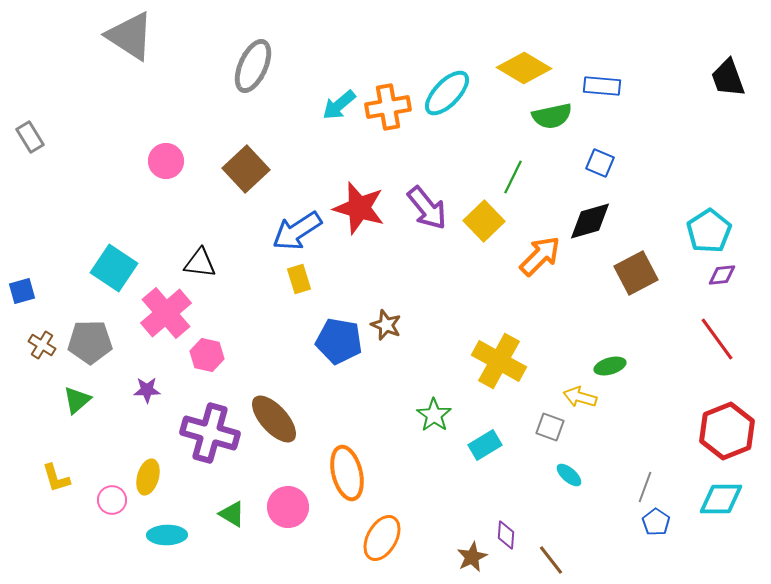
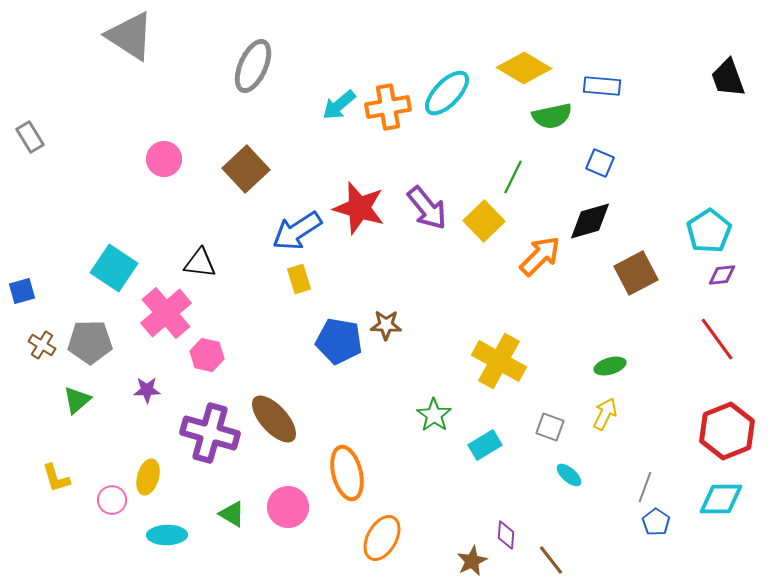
pink circle at (166, 161): moved 2 px left, 2 px up
brown star at (386, 325): rotated 20 degrees counterclockwise
yellow arrow at (580, 397): moved 25 px right, 17 px down; rotated 100 degrees clockwise
brown star at (472, 557): moved 4 px down
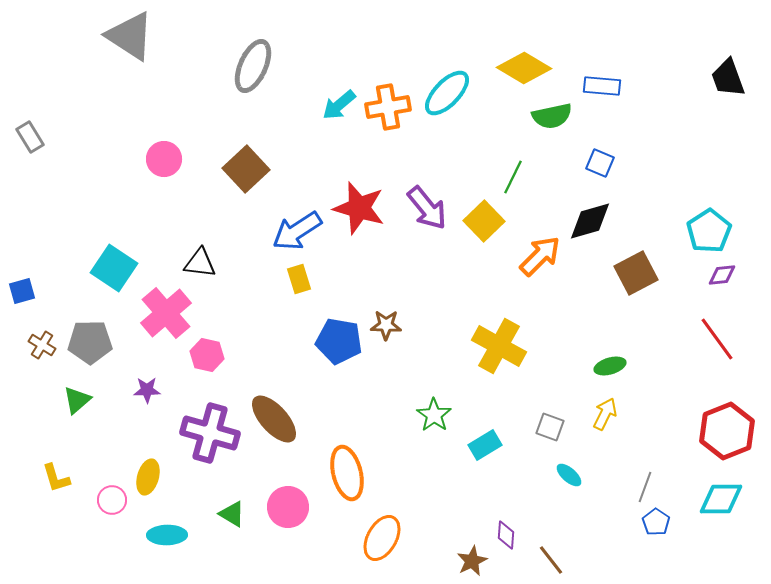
yellow cross at (499, 361): moved 15 px up
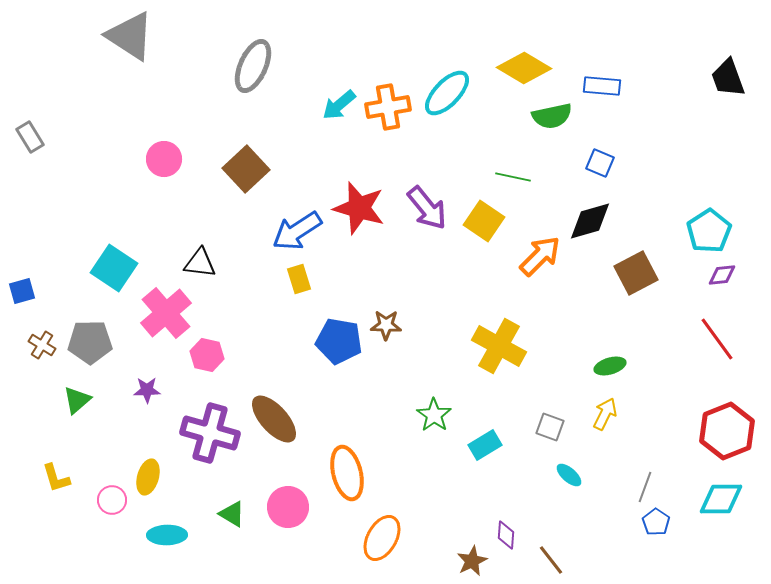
green line at (513, 177): rotated 76 degrees clockwise
yellow square at (484, 221): rotated 12 degrees counterclockwise
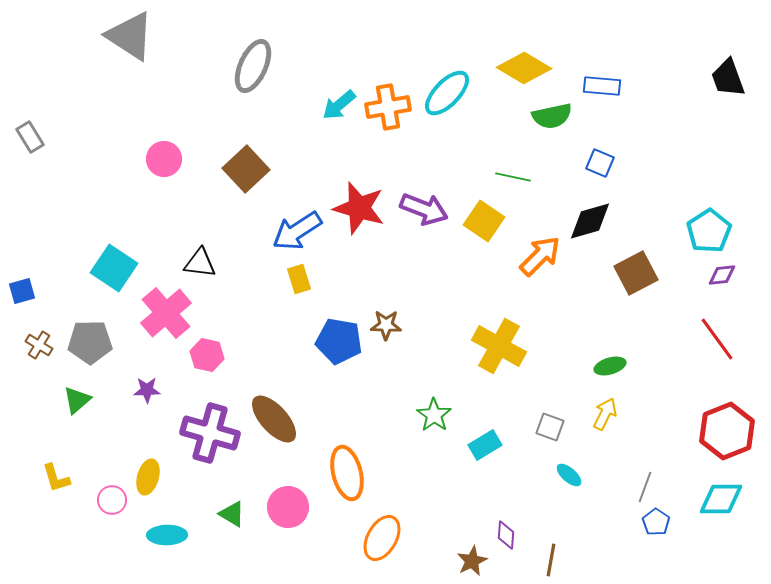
purple arrow at (427, 208): moved 3 px left, 1 px down; rotated 30 degrees counterclockwise
brown cross at (42, 345): moved 3 px left
brown line at (551, 560): rotated 48 degrees clockwise
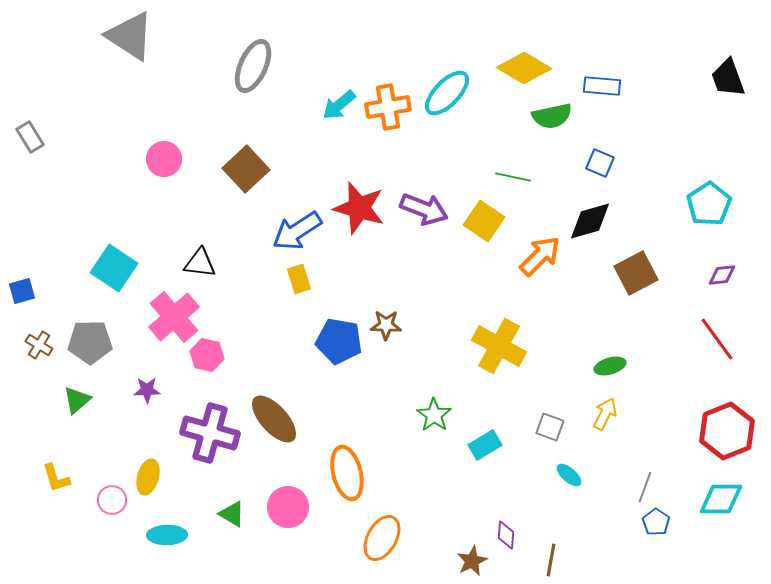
cyan pentagon at (709, 231): moved 27 px up
pink cross at (166, 313): moved 8 px right, 4 px down
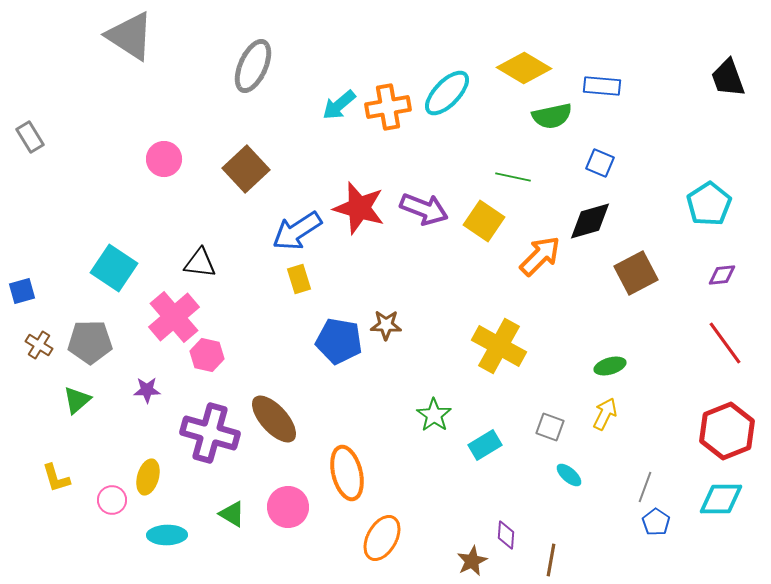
red line at (717, 339): moved 8 px right, 4 px down
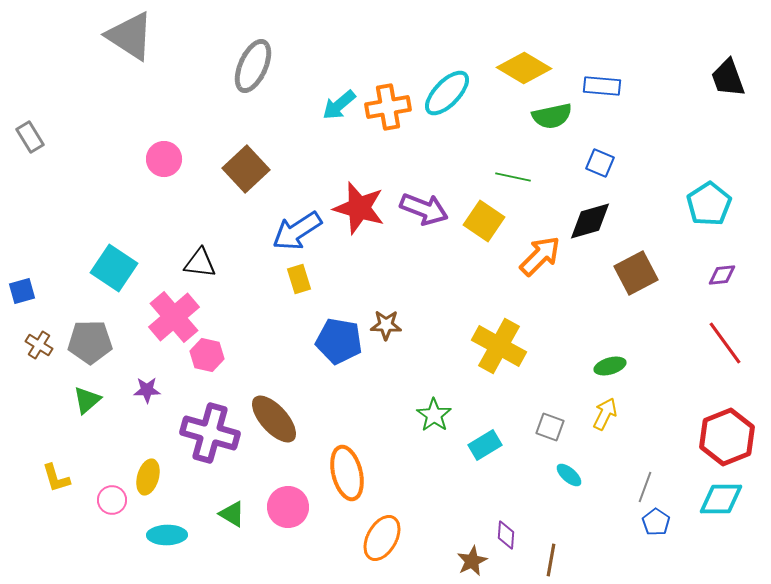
green triangle at (77, 400): moved 10 px right
red hexagon at (727, 431): moved 6 px down
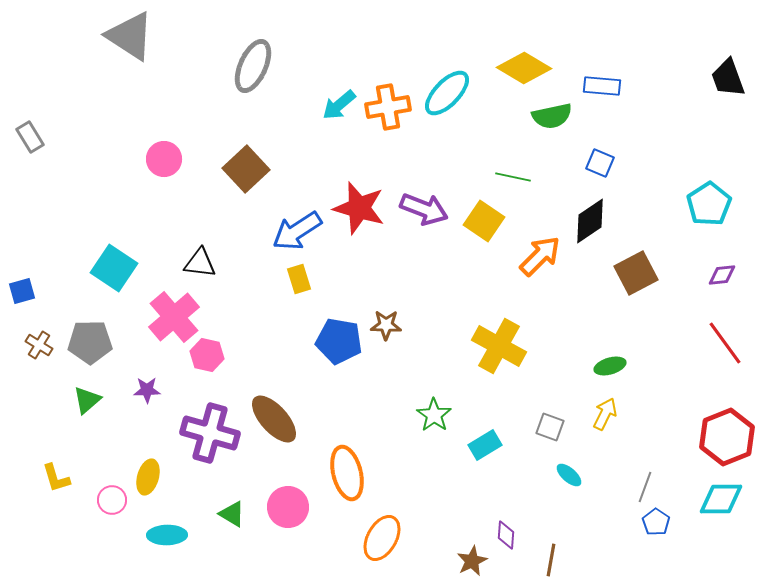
black diamond at (590, 221): rotated 18 degrees counterclockwise
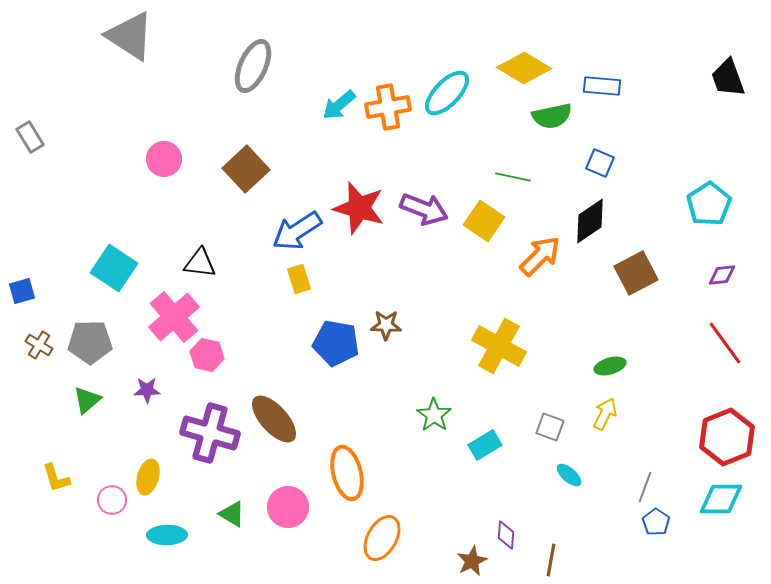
blue pentagon at (339, 341): moved 3 px left, 2 px down
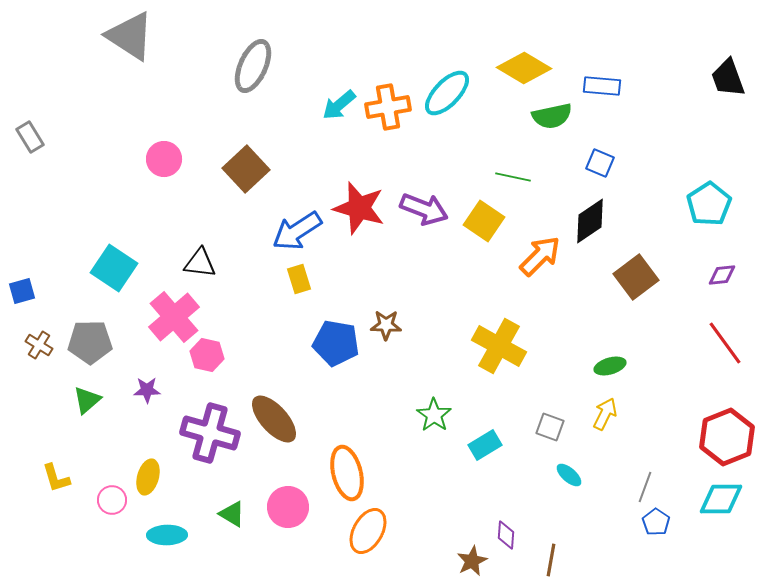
brown square at (636, 273): moved 4 px down; rotated 9 degrees counterclockwise
orange ellipse at (382, 538): moved 14 px left, 7 px up
